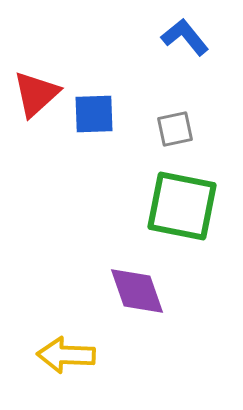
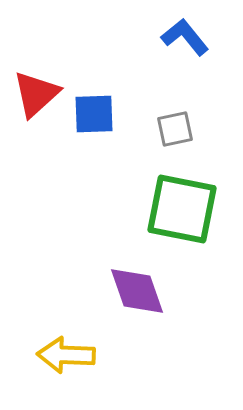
green square: moved 3 px down
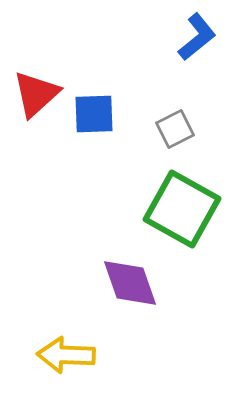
blue L-shape: moved 12 px right; rotated 90 degrees clockwise
gray square: rotated 15 degrees counterclockwise
green square: rotated 18 degrees clockwise
purple diamond: moved 7 px left, 8 px up
